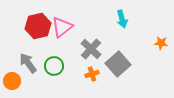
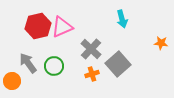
pink triangle: rotated 15 degrees clockwise
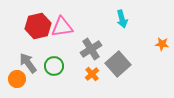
pink triangle: rotated 15 degrees clockwise
orange star: moved 1 px right, 1 px down
gray cross: rotated 15 degrees clockwise
orange cross: rotated 24 degrees counterclockwise
orange circle: moved 5 px right, 2 px up
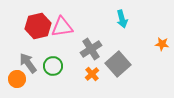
green circle: moved 1 px left
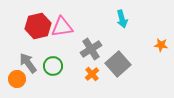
orange star: moved 1 px left, 1 px down
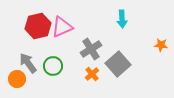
cyan arrow: rotated 12 degrees clockwise
pink triangle: rotated 15 degrees counterclockwise
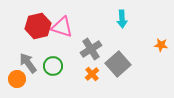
pink triangle: rotated 40 degrees clockwise
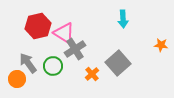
cyan arrow: moved 1 px right
pink triangle: moved 2 px right, 6 px down; rotated 15 degrees clockwise
gray cross: moved 16 px left
gray square: moved 1 px up
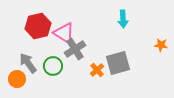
gray square: rotated 25 degrees clockwise
orange cross: moved 5 px right, 4 px up
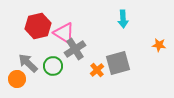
orange star: moved 2 px left
gray arrow: rotated 10 degrees counterclockwise
